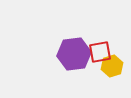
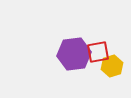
red square: moved 2 px left
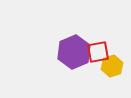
purple hexagon: moved 2 px up; rotated 16 degrees counterclockwise
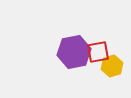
purple hexagon: rotated 12 degrees clockwise
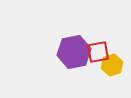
yellow hexagon: moved 1 px up
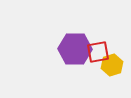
purple hexagon: moved 1 px right, 3 px up; rotated 12 degrees clockwise
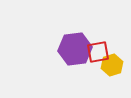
purple hexagon: rotated 8 degrees counterclockwise
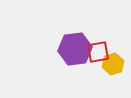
yellow hexagon: moved 1 px right, 1 px up
